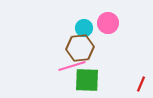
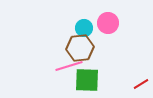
pink line: moved 3 px left
red line: rotated 35 degrees clockwise
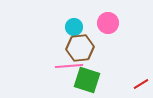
cyan circle: moved 10 px left, 1 px up
pink line: rotated 12 degrees clockwise
green square: rotated 16 degrees clockwise
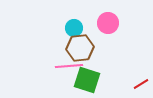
cyan circle: moved 1 px down
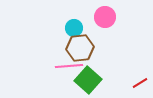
pink circle: moved 3 px left, 6 px up
green square: moved 1 px right; rotated 24 degrees clockwise
red line: moved 1 px left, 1 px up
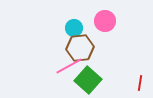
pink circle: moved 4 px down
pink line: rotated 24 degrees counterclockwise
red line: rotated 49 degrees counterclockwise
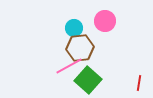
red line: moved 1 px left
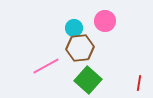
pink line: moved 23 px left
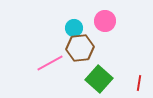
pink line: moved 4 px right, 3 px up
green square: moved 11 px right, 1 px up
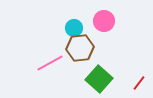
pink circle: moved 1 px left
red line: rotated 28 degrees clockwise
